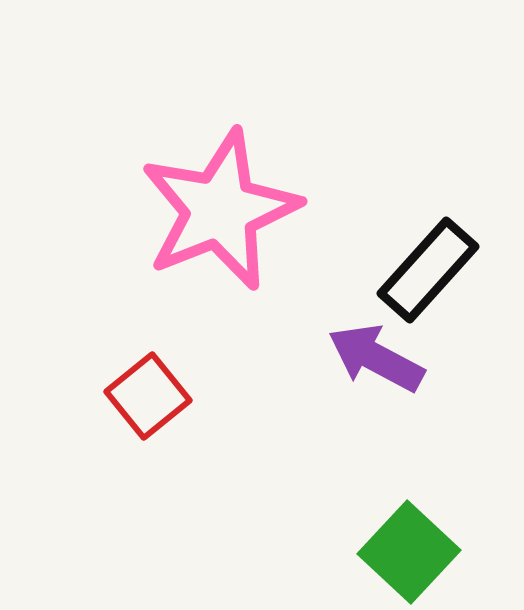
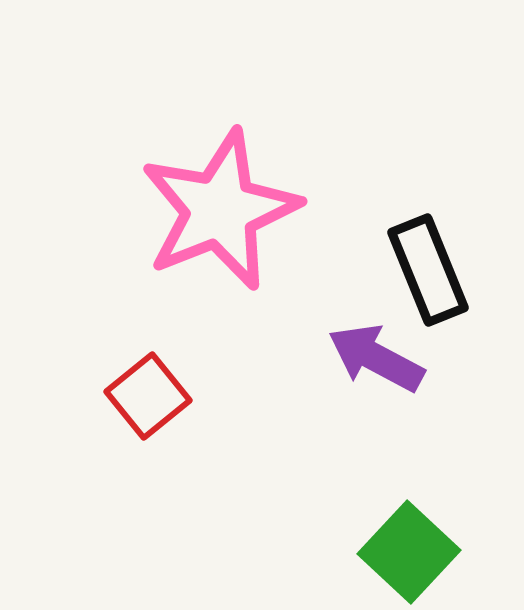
black rectangle: rotated 64 degrees counterclockwise
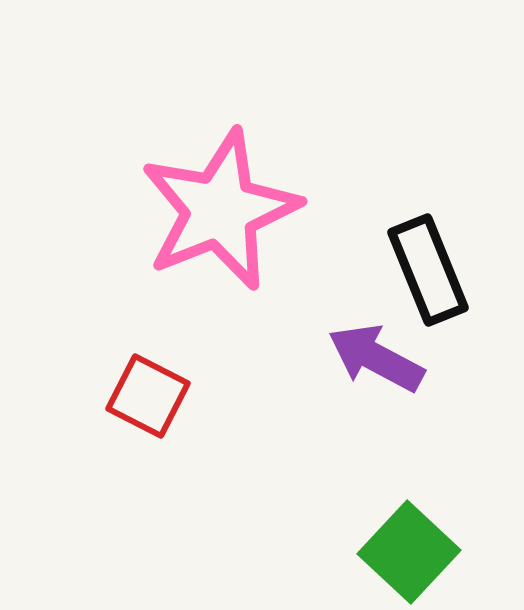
red square: rotated 24 degrees counterclockwise
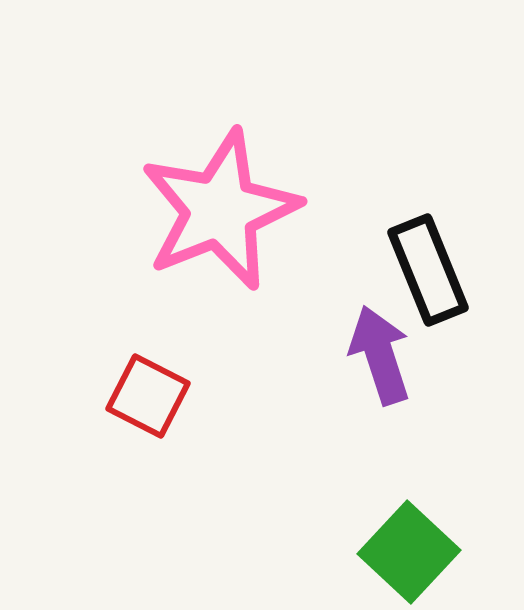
purple arrow: moved 4 px right, 3 px up; rotated 44 degrees clockwise
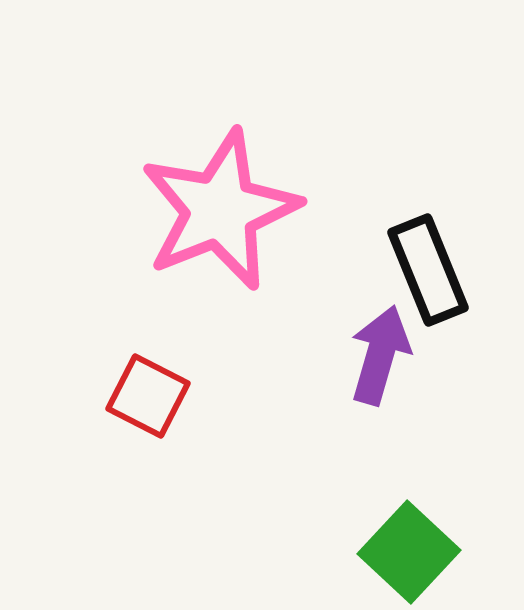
purple arrow: rotated 34 degrees clockwise
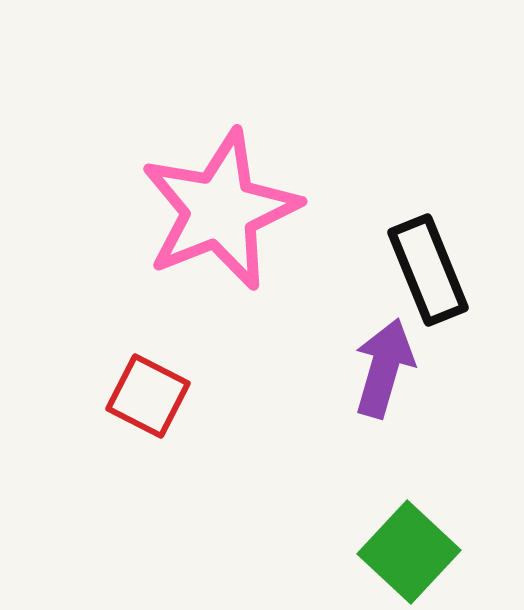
purple arrow: moved 4 px right, 13 px down
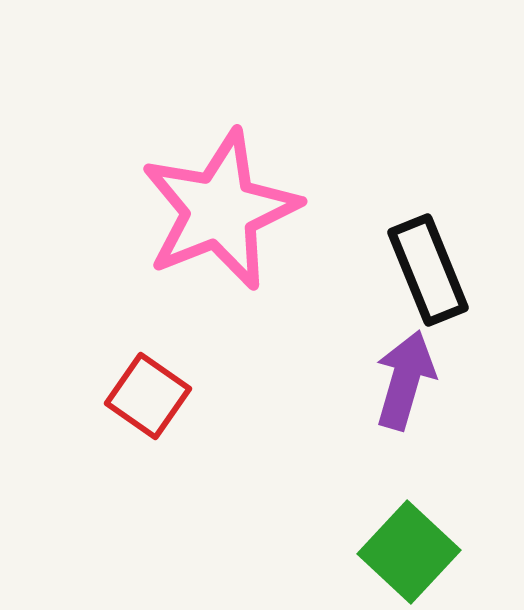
purple arrow: moved 21 px right, 12 px down
red square: rotated 8 degrees clockwise
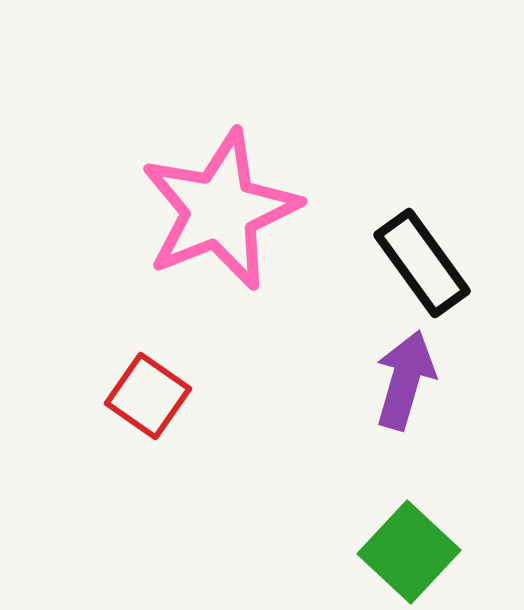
black rectangle: moved 6 px left, 7 px up; rotated 14 degrees counterclockwise
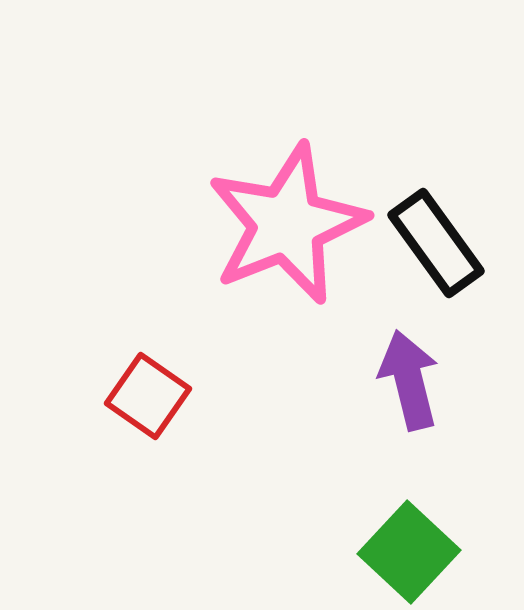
pink star: moved 67 px right, 14 px down
black rectangle: moved 14 px right, 20 px up
purple arrow: moved 4 px right; rotated 30 degrees counterclockwise
